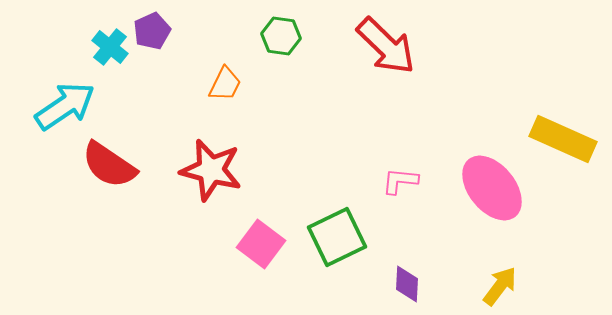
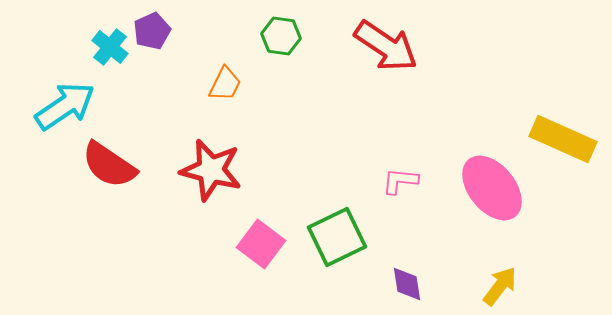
red arrow: rotated 10 degrees counterclockwise
purple diamond: rotated 12 degrees counterclockwise
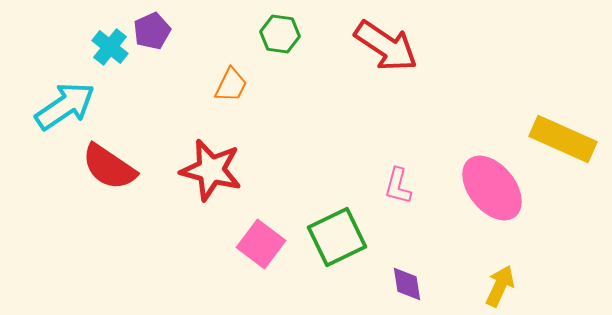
green hexagon: moved 1 px left, 2 px up
orange trapezoid: moved 6 px right, 1 px down
red semicircle: moved 2 px down
pink L-shape: moved 2 px left, 5 px down; rotated 81 degrees counterclockwise
yellow arrow: rotated 12 degrees counterclockwise
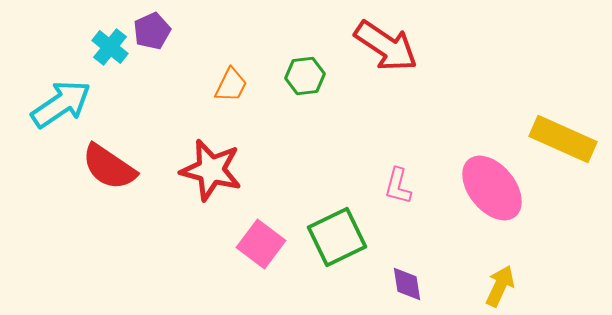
green hexagon: moved 25 px right, 42 px down; rotated 15 degrees counterclockwise
cyan arrow: moved 4 px left, 2 px up
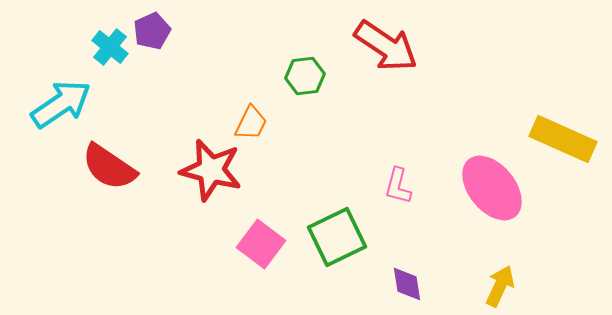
orange trapezoid: moved 20 px right, 38 px down
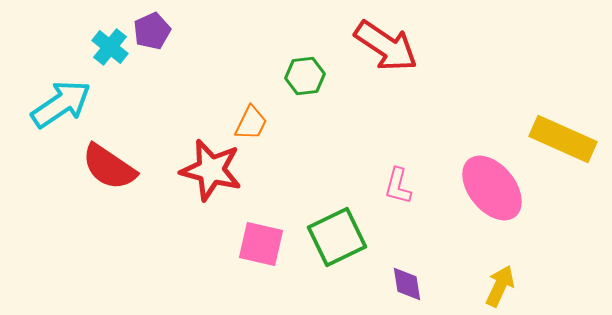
pink square: rotated 24 degrees counterclockwise
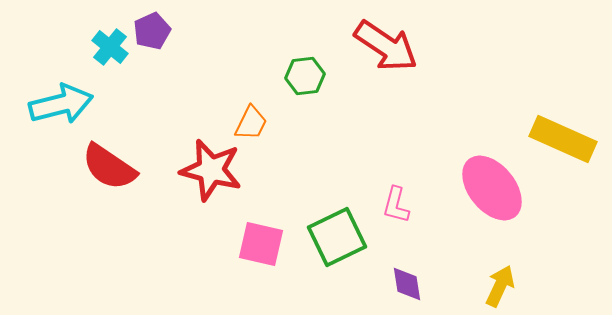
cyan arrow: rotated 20 degrees clockwise
pink L-shape: moved 2 px left, 19 px down
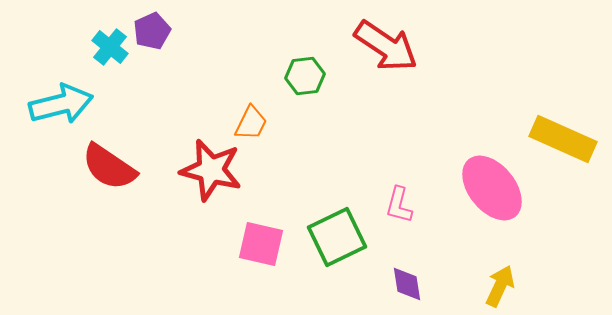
pink L-shape: moved 3 px right
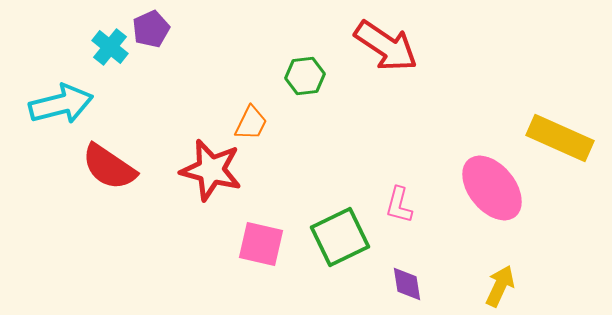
purple pentagon: moved 1 px left, 2 px up
yellow rectangle: moved 3 px left, 1 px up
green square: moved 3 px right
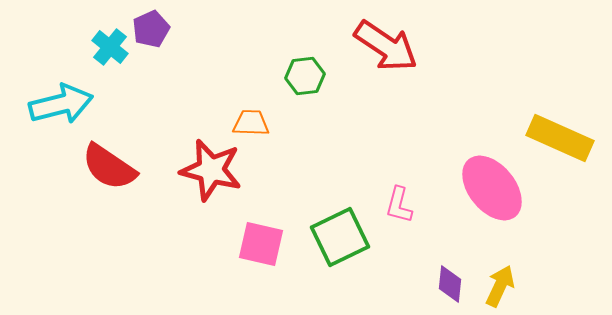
orange trapezoid: rotated 114 degrees counterclockwise
purple diamond: moved 43 px right; rotated 15 degrees clockwise
